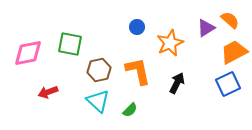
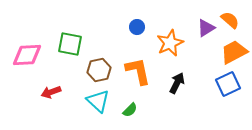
pink diamond: moved 1 px left, 2 px down; rotated 8 degrees clockwise
red arrow: moved 3 px right
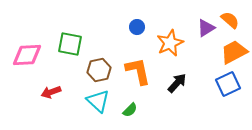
black arrow: rotated 15 degrees clockwise
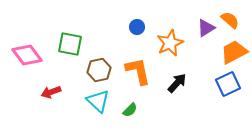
pink diamond: rotated 56 degrees clockwise
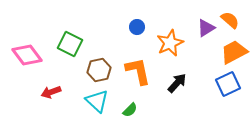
green square: rotated 15 degrees clockwise
cyan triangle: moved 1 px left
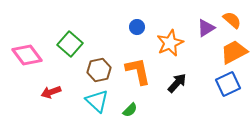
orange semicircle: moved 2 px right
green square: rotated 15 degrees clockwise
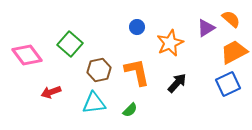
orange semicircle: moved 1 px left, 1 px up
orange L-shape: moved 1 px left, 1 px down
cyan triangle: moved 3 px left, 2 px down; rotated 50 degrees counterclockwise
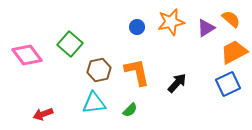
orange star: moved 1 px right, 21 px up; rotated 12 degrees clockwise
red arrow: moved 8 px left, 22 px down
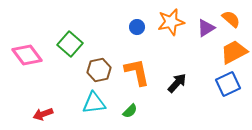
green semicircle: moved 1 px down
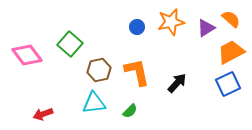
orange trapezoid: moved 3 px left
